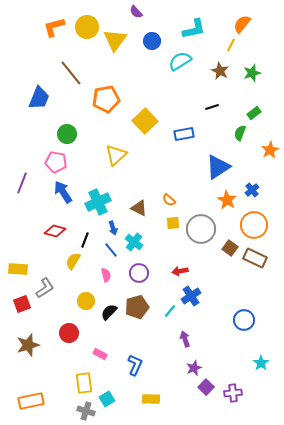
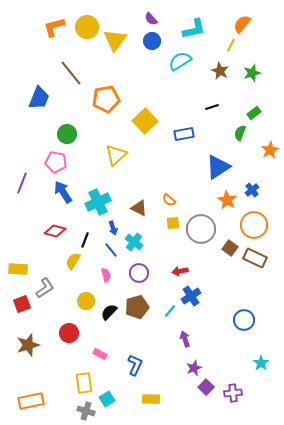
purple semicircle at (136, 12): moved 15 px right, 7 px down
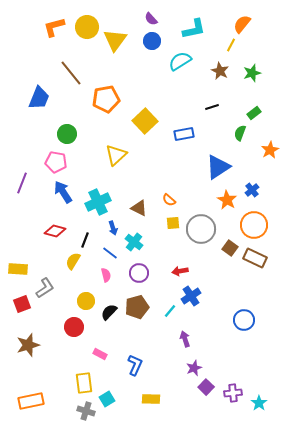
blue line at (111, 250): moved 1 px left, 3 px down; rotated 14 degrees counterclockwise
red circle at (69, 333): moved 5 px right, 6 px up
cyan star at (261, 363): moved 2 px left, 40 px down
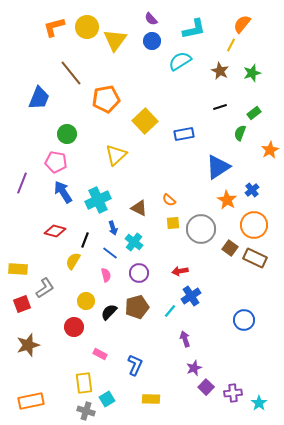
black line at (212, 107): moved 8 px right
cyan cross at (98, 202): moved 2 px up
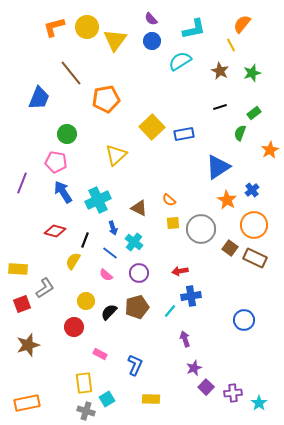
yellow line at (231, 45): rotated 56 degrees counterclockwise
yellow square at (145, 121): moved 7 px right, 6 px down
pink semicircle at (106, 275): rotated 144 degrees clockwise
blue cross at (191, 296): rotated 24 degrees clockwise
orange rectangle at (31, 401): moved 4 px left, 2 px down
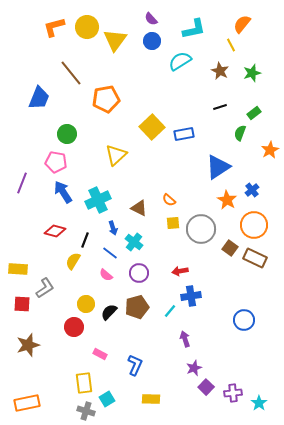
yellow circle at (86, 301): moved 3 px down
red square at (22, 304): rotated 24 degrees clockwise
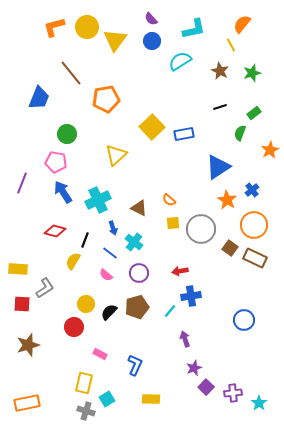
yellow rectangle at (84, 383): rotated 20 degrees clockwise
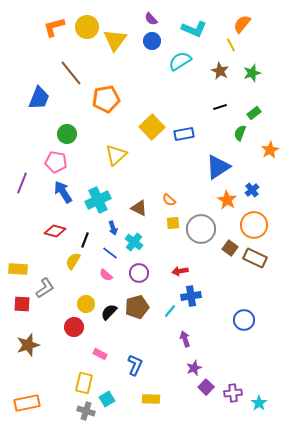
cyan L-shape at (194, 29): rotated 35 degrees clockwise
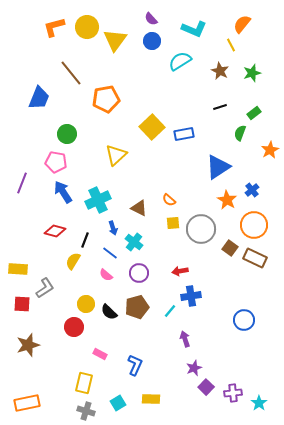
black semicircle at (109, 312): rotated 90 degrees counterclockwise
cyan square at (107, 399): moved 11 px right, 4 px down
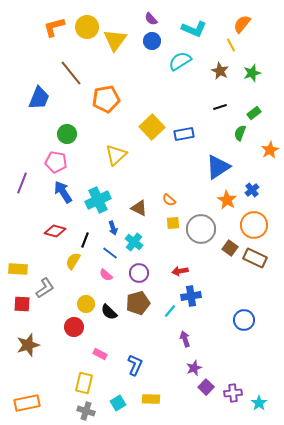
brown pentagon at (137, 307): moved 1 px right, 4 px up
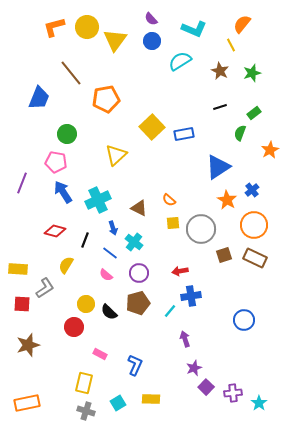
brown square at (230, 248): moved 6 px left, 7 px down; rotated 35 degrees clockwise
yellow semicircle at (73, 261): moved 7 px left, 4 px down
